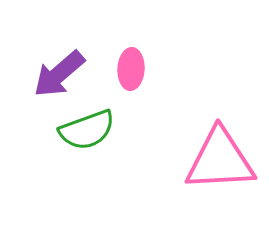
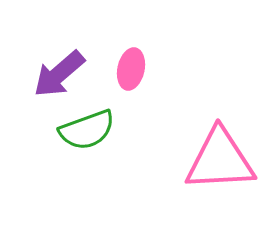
pink ellipse: rotated 9 degrees clockwise
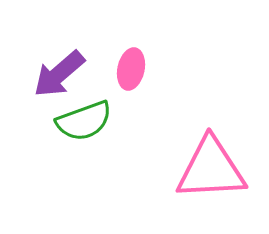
green semicircle: moved 3 px left, 9 px up
pink triangle: moved 9 px left, 9 px down
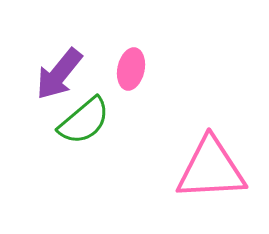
purple arrow: rotated 10 degrees counterclockwise
green semicircle: rotated 20 degrees counterclockwise
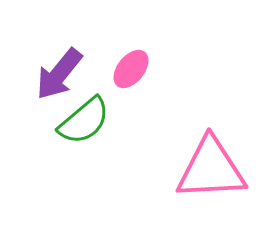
pink ellipse: rotated 27 degrees clockwise
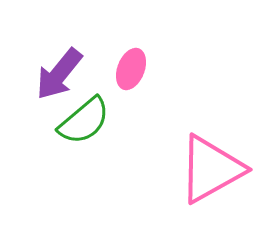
pink ellipse: rotated 18 degrees counterclockwise
pink triangle: rotated 26 degrees counterclockwise
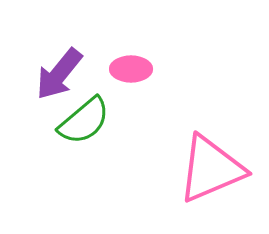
pink ellipse: rotated 69 degrees clockwise
pink triangle: rotated 6 degrees clockwise
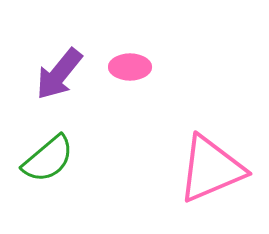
pink ellipse: moved 1 px left, 2 px up
green semicircle: moved 36 px left, 38 px down
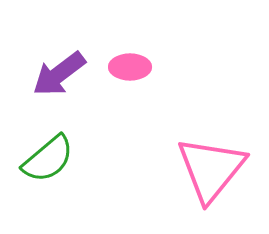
purple arrow: rotated 14 degrees clockwise
pink triangle: rotated 28 degrees counterclockwise
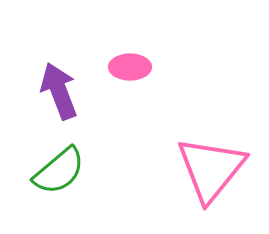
purple arrow: moved 17 px down; rotated 106 degrees clockwise
green semicircle: moved 11 px right, 12 px down
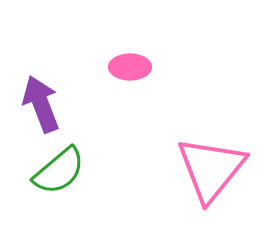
purple arrow: moved 18 px left, 13 px down
